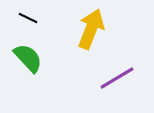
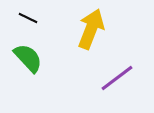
purple line: rotated 6 degrees counterclockwise
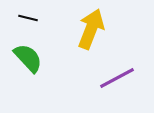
black line: rotated 12 degrees counterclockwise
purple line: rotated 9 degrees clockwise
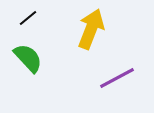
black line: rotated 54 degrees counterclockwise
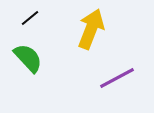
black line: moved 2 px right
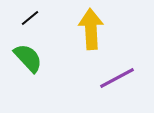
yellow arrow: rotated 24 degrees counterclockwise
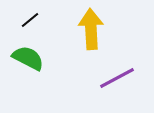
black line: moved 2 px down
green semicircle: rotated 20 degrees counterclockwise
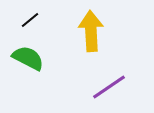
yellow arrow: moved 2 px down
purple line: moved 8 px left, 9 px down; rotated 6 degrees counterclockwise
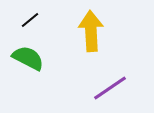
purple line: moved 1 px right, 1 px down
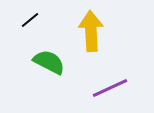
green semicircle: moved 21 px right, 4 px down
purple line: rotated 9 degrees clockwise
